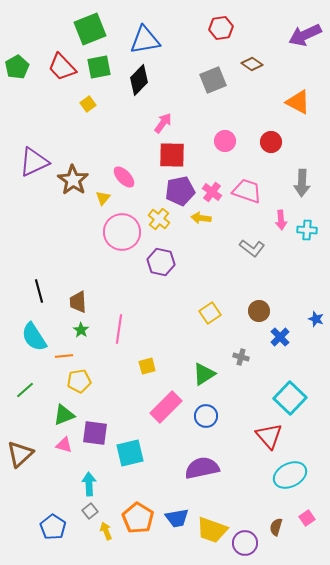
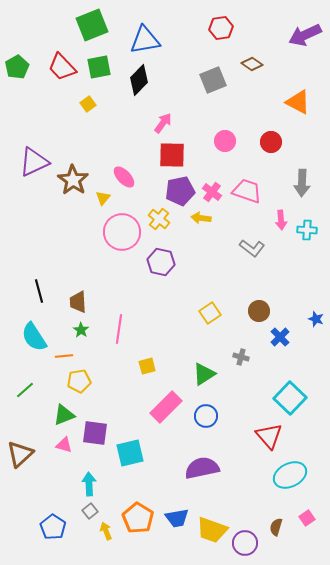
green square at (90, 29): moved 2 px right, 4 px up
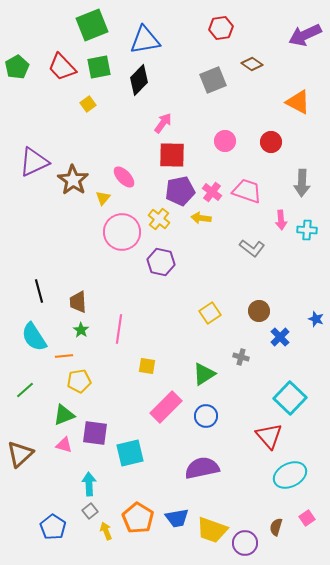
yellow square at (147, 366): rotated 24 degrees clockwise
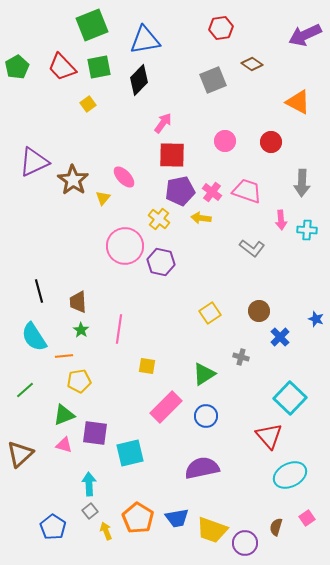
pink circle at (122, 232): moved 3 px right, 14 px down
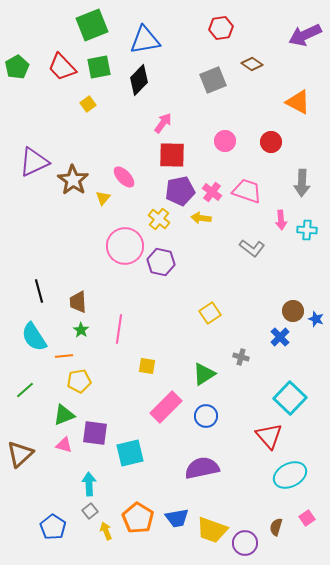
brown circle at (259, 311): moved 34 px right
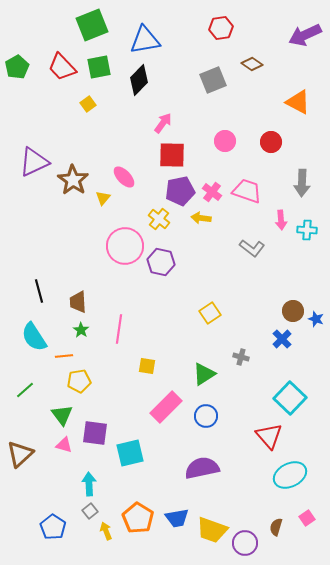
blue cross at (280, 337): moved 2 px right, 2 px down
green triangle at (64, 415): moved 2 px left; rotated 45 degrees counterclockwise
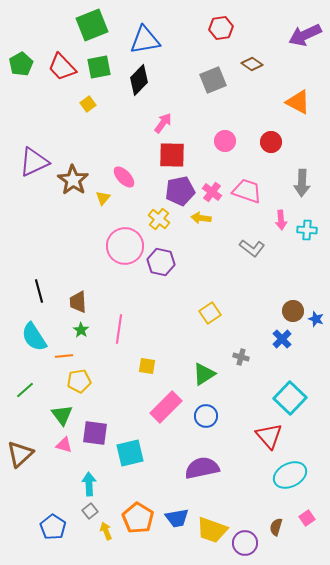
green pentagon at (17, 67): moved 4 px right, 3 px up
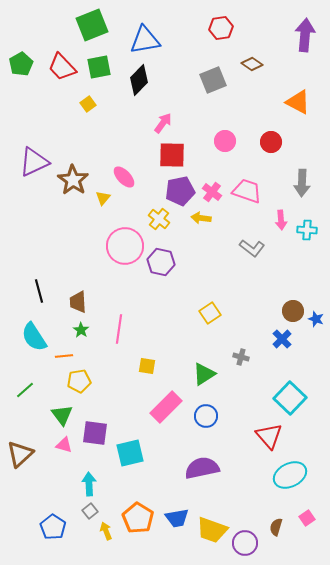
purple arrow at (305, 35): rotated 120 degrees clockwise
